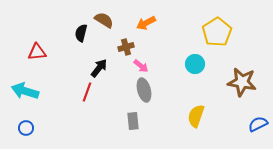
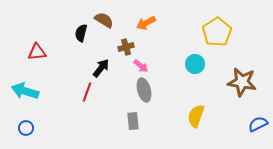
black arrow: moved 2 px right
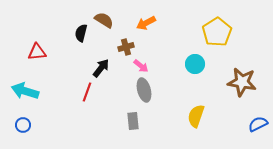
blue circle: moved 3 px left, 3 px up
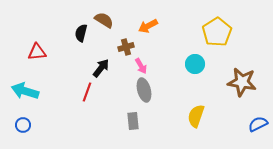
orange arrow: moved 2 px right, 3 px down
pink arrow: rotated 21 degrees clockwise
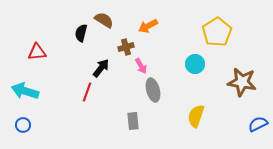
gray ellipse: moved 9 px right
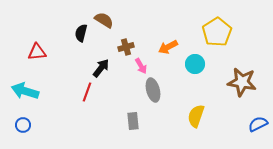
orange arrow: moved 20 px right, 21 px down
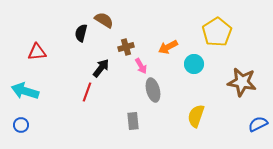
cyan circle: moved 1 px left
blue circle: moved 2 px left
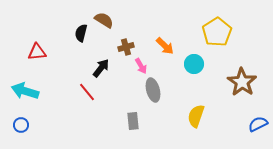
orange arrow: moved 3 px left, 1 px up; rotated 108 degrees counterclockwise
brown star: rotated 24 degrees clockwise
red line: rotated 60 degrees counterclockwise
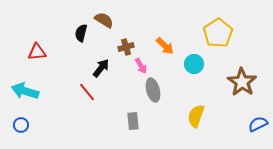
yellow pentagon: moved 1 px right, 1 px down
